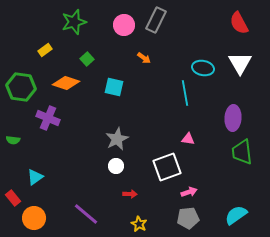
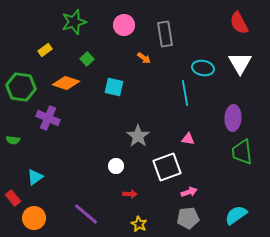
gray rectangle: moved 9 px right, 14 px down; rotated 35 degrees counterclockwise
gray star: moved 21 px right, 3 px up; rotated 10 degrees counterclockwise
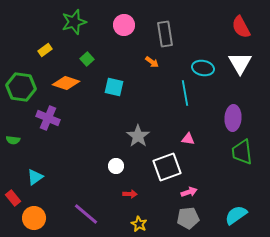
red semicircle: moved 2 px right, 4 px down
orange arrow: moved 8 px right, 4 px down
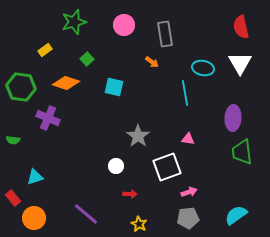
red semicircle: rotated 15 degrees clockwise
cyan triangle: rotated 18 degrees clockwise
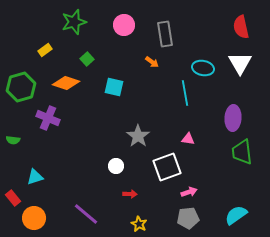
green hexagon: rotated 24 degrees counterclockwise
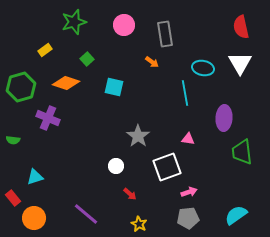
purple ellipse: moved 9 px left
red arrow: rotated 40 degrees clockwise
